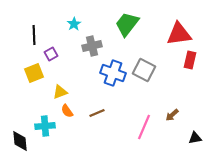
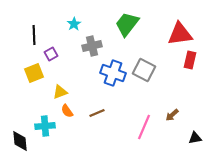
red triangle: moved 1 px right
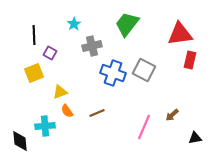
purple square: moved 1 px left, 1 px up; rotated 32 degrees counterclockwise
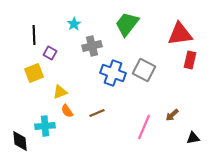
black triangle: moved 2 px left
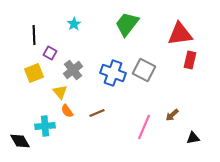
gray cross: moved 19 px left, 24 px down; rotated 24 degrees counterclockwise
yellow triangle: rotated 49 degrees counterclockwise
black diamond: rotated 25 degrees counterclockwise
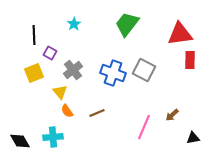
red rectangle: rotated 12 degrees counterclockwise
cyan cross: moved 8 px right, 11 px down
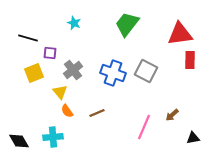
cyan star: moved 1 px up; rotated 16 degrees counterclockwise
black line: moved 6 px left, 3 px down; rotated 72 degrees counterclockwise
purple square: rotated 24 degrees counterclockwise
gray square: moved 2 px right, 1 px down
black diamond: moved 1 px left
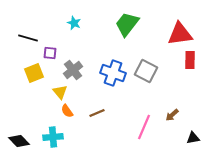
black diamond: rotated 15 degrees counterclockwise
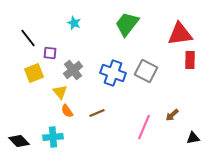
black line: rotated 36 degrees clockwise
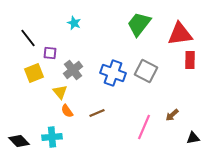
green trapezoid: moved 12 px right
cyan cross: moved 1 px left
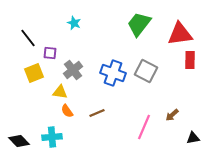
yellow triangle: rotated 42 degrees counterclockwise
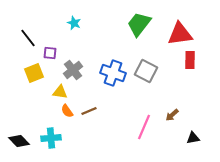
brown line: moved 8 px left, 2 px up
cyan cross: moved 1 px left, 1 px down
